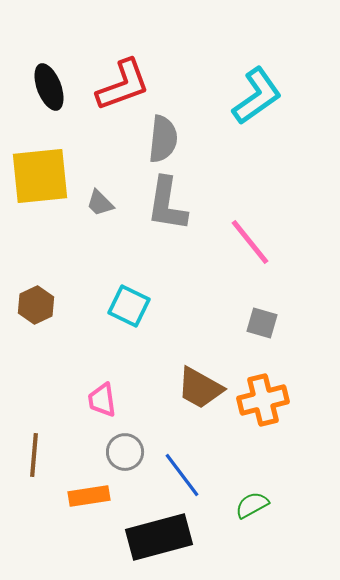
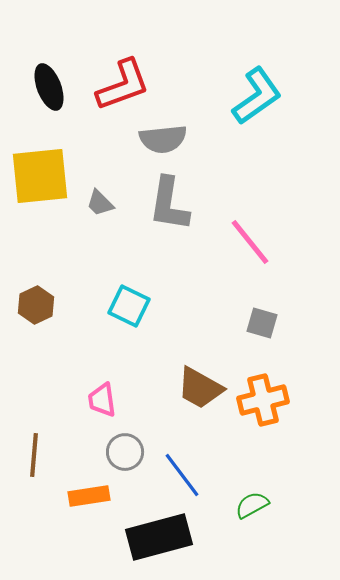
gray semicircle: rotated 78 degrees clockwise
gray L-shape: moved 2 px right
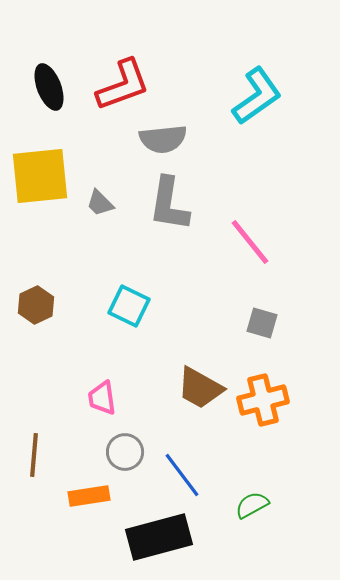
pink trapezoid: moved 2 px up
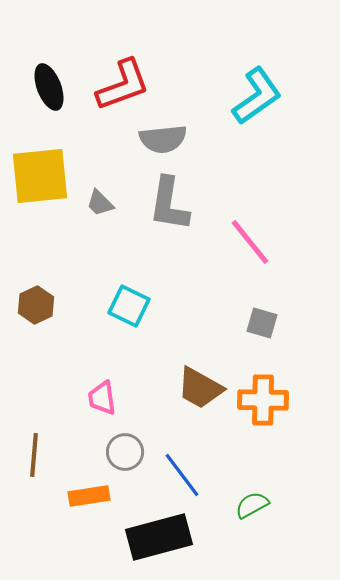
orange cross: rotated 15 degrees clockwise
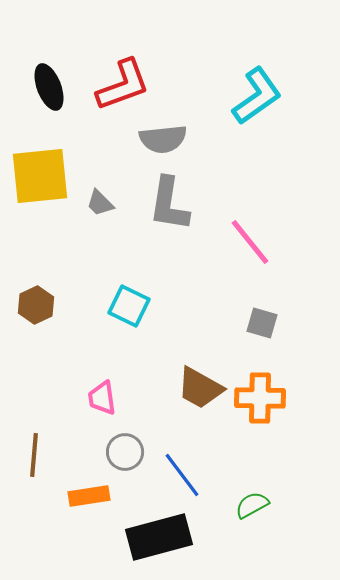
orange cross: moved 3 px left, 2 px up
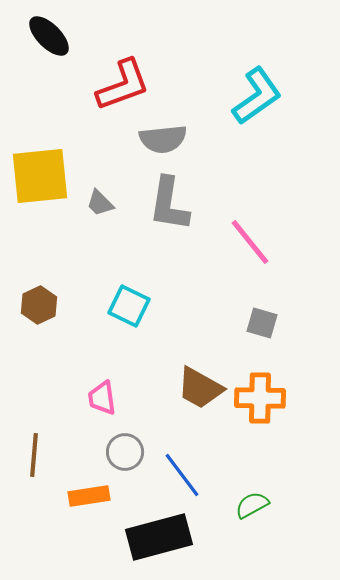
black ellipse: moved 51 px up; rotated 24 degrees counterclockwise
brown hexagon: moved 3 px right
